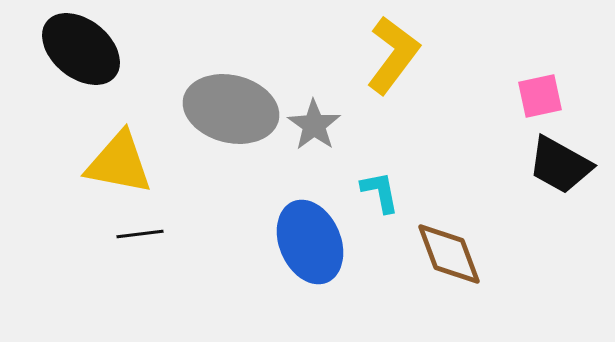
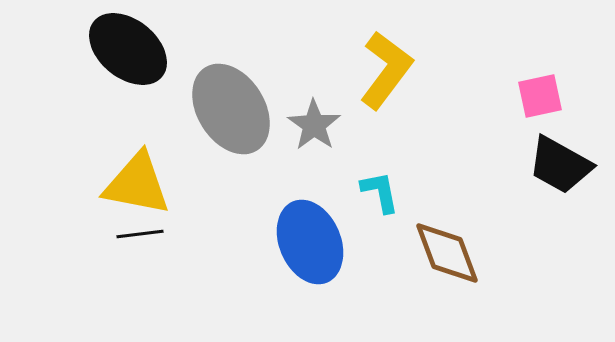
black ellipse: moved 47 px right
yellow L-shape: moved 7 px left, 15 px down
gray ellipse: rotated 44 degrees clockwise
yellow triangle: moved 18 px right, 21 px down
brown diamond: moved 2 px left, 1 px up
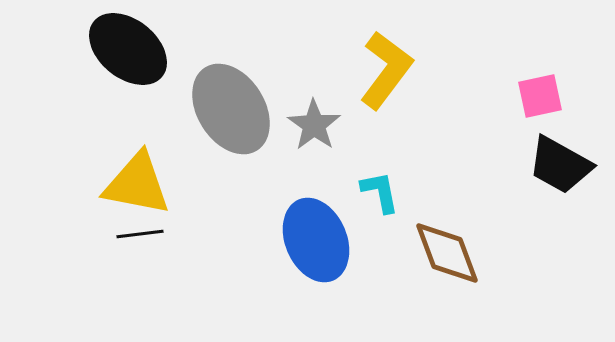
blue ellipse: moved 6 px right, 2 px up
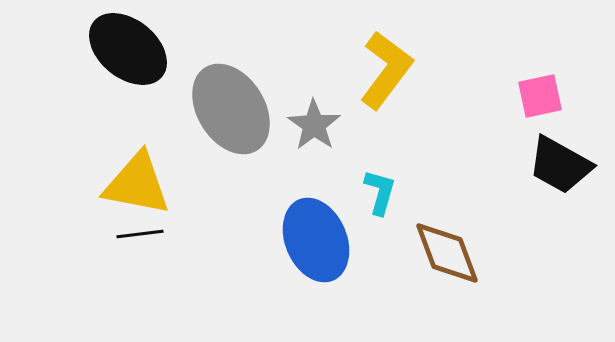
cyan L-shape: rotated 27 degrees clockwise
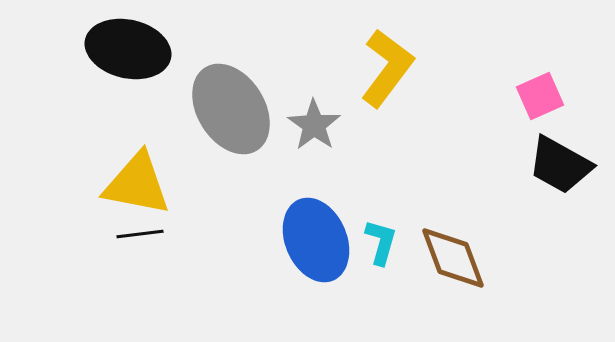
black ellipse: rotated 26 degrees counterclockwise
yellow L-shape: moved 1 px right, 2 px up
pink square: rotated 12 degrees counterclockwise
cyan L-shape: moved 1 px right, 50 px down
brown diamond: moved 6 px right, 5 px down
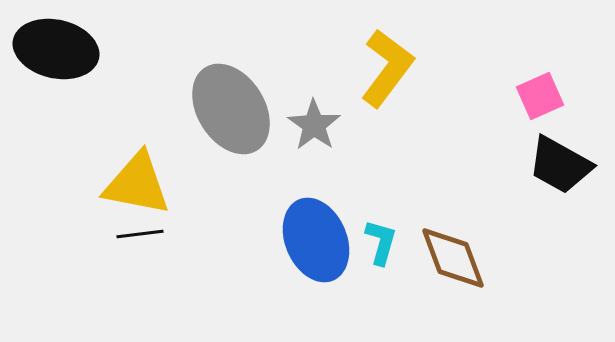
black ellipse: moved 72 px left
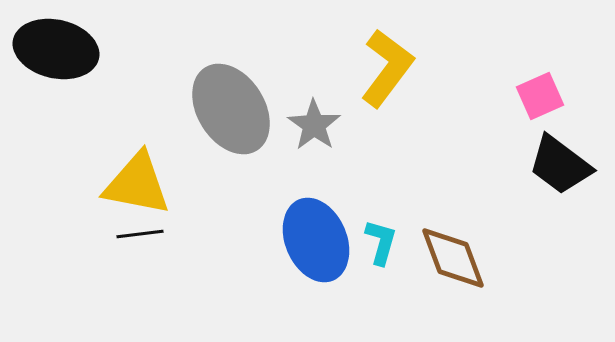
black trapezoid: rotated 8 degrees clockwise
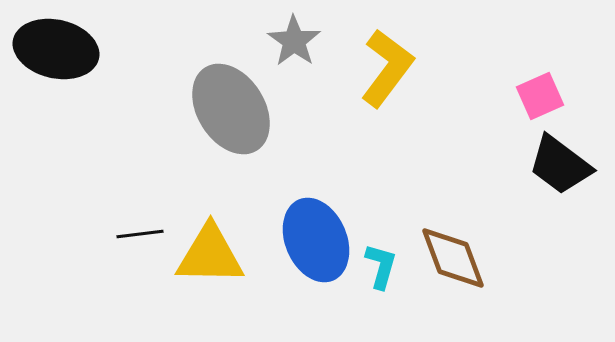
gray star: moved 20 px left, 84 px up
yellow triangle: moved 73 px right, 71 px down; rotated 10 degrees counterclockwise
cyan L-shape: moved 24 px down
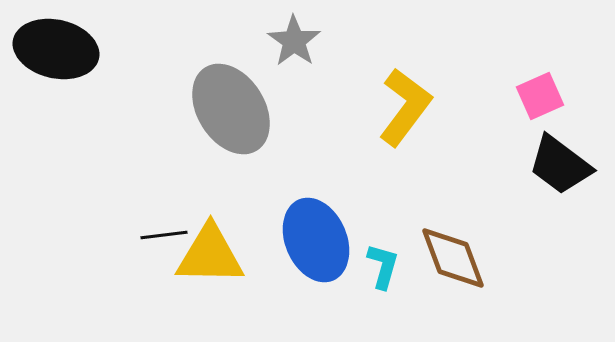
yellow L-shape: moved 18 px right, 39 px down
black line: moved 24 px right, 1 px down
cyan L-shape: moved 2 px right
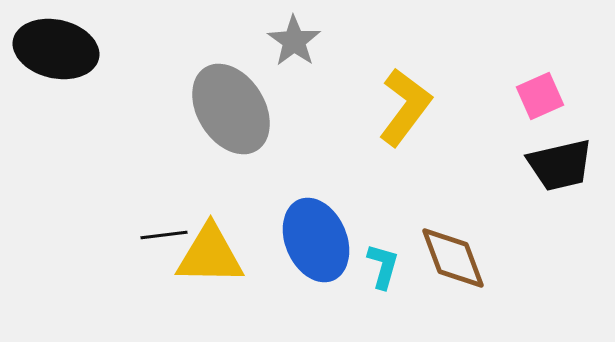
black trapezoid: rotated 50 degrees counterclockwise
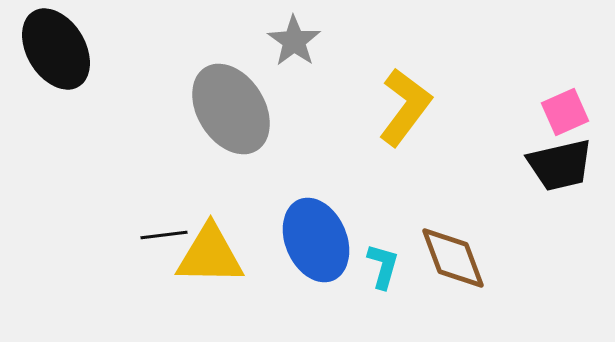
black ellipse: rotated 46 degrees clockwise
pink square: moved 25 px right, 16 px down
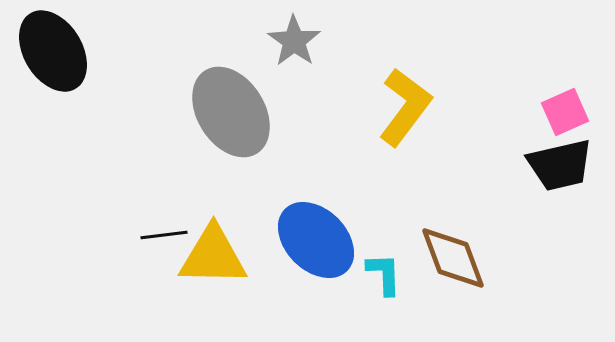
black ellipse: moved 3 px left, 2 px down
gray ellipse: moved 3 px down
blue ellipse: rotated 22 degrees counterclockwise
yellow triangle: moved 3 px right, 1 px down
cyan L-shape: moved 1 px right, 8 px down; rotated 18 degrees counterclockwise
